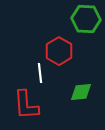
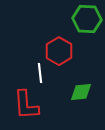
green hexagon: moved 1 px right
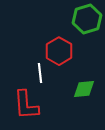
green hexagon: rotated 20 degrees counterclockwise
green diamond: moved 3 px right, 3 px up
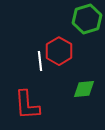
white line: moved 12 px up
red L-shape: moved 1 px right
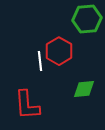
green hexagon: rotated 12 degrees clockwise
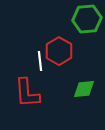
red L-shape: moved 12 px up
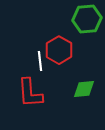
red hexagon: moved 1 px up
red L-shape: moved 3 px right
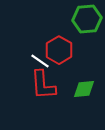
white line: rotated 48 degrees counterclockwise
red L-shape: moved 13 px right, 8 px up
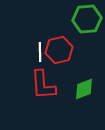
red hexagon: rotated 16 degrees clockwise
white line: moved 9 px up; rotated 54 degrees clockwise
green diamond: rotated 15 degrees counterclockwise
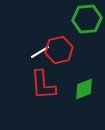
white line: rotated 60 degrees clockwise
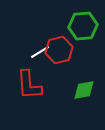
green hexagon: moved 4 px left, 7 px down
red L-shape: moved 14 px left
green diamond: moved 1 px down; rotated 10 degrees clockwise
